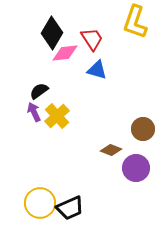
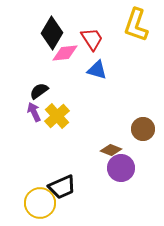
yellow L-shape: moved 1 px right, 3 px down
purple circle: moved 15 px left
black trapezoid: moved 8 px left, 21 px up
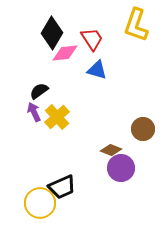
yellow cross: moved 1 px down
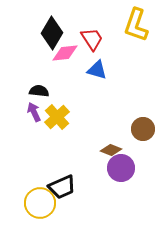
black semicircle: rotated 42 degrees clockwise
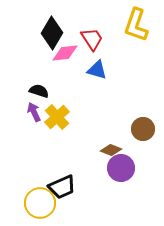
black semicircle: rotated 12 degrees clockwise
